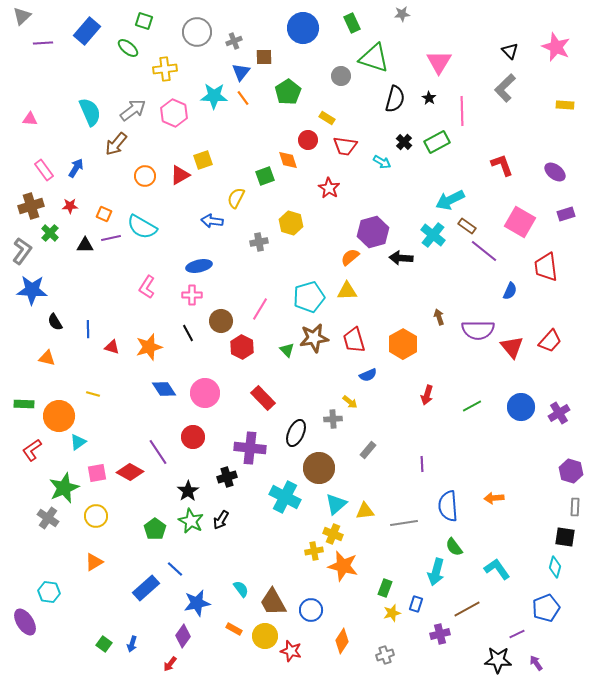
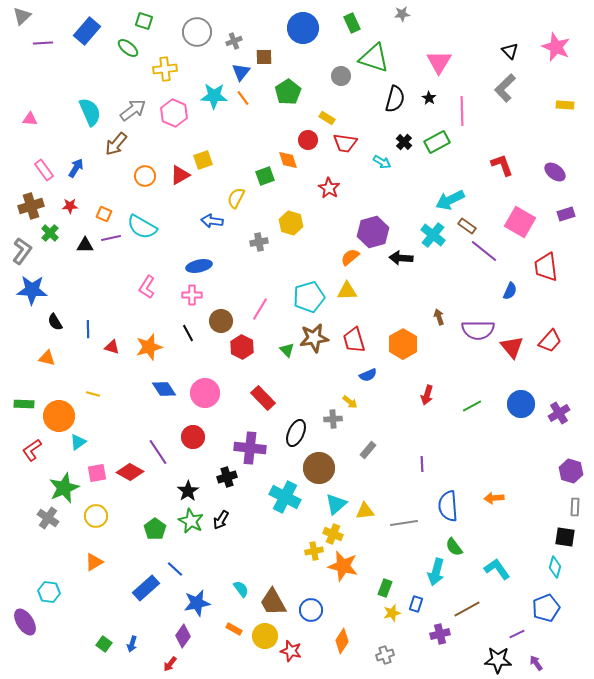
red trapezoid at (345, 146): moved 3 px up
blue circle at (521, 407): moved 3 px up
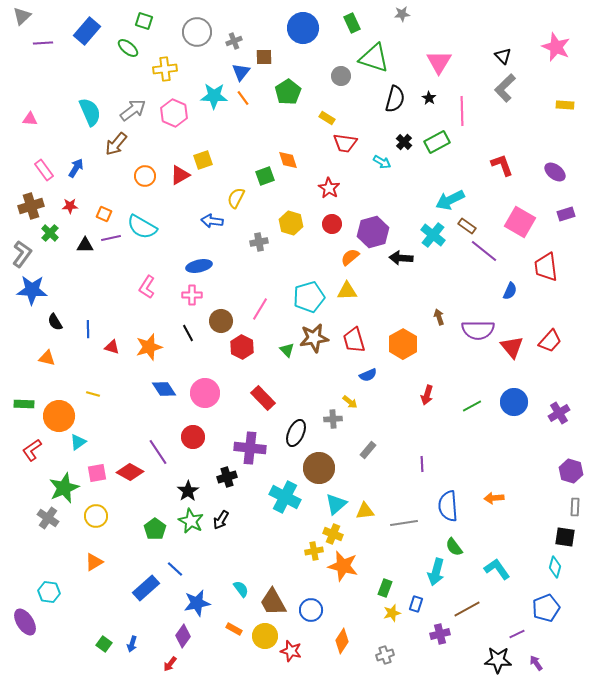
black triangle at (510, 51): moved 7 px left, 5 px down
red circle at (308, 140): moved 24 px right, 84 px down
gray L-shape at (22, 251): moved 3 px down
blue circle at (521, 404): moved 7 px left, 2 px up
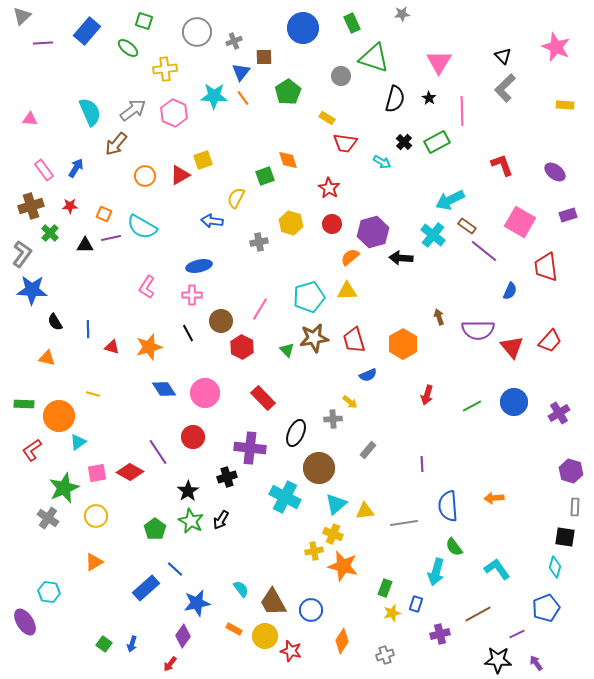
purple rectangle at (566, 214): moved 2 px right, 1 px down
brown line at (467, 609): moved 11 px right, 5 px down
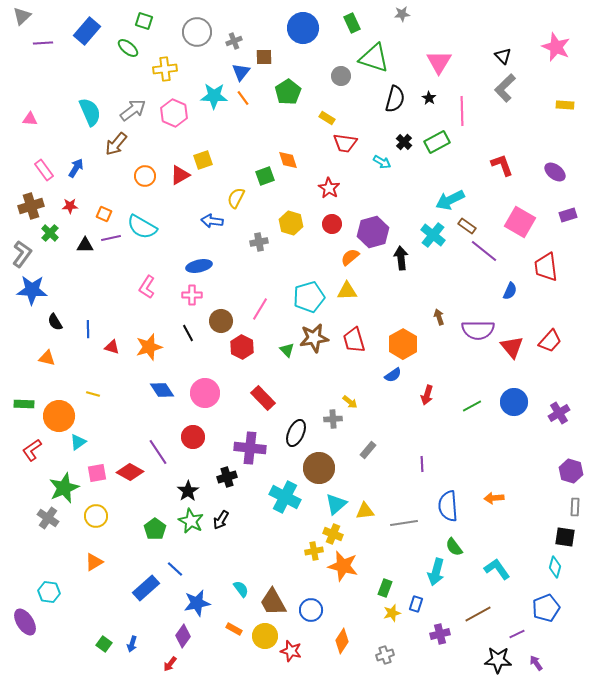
black arrow at (401, 258): rotated 80 degrees clockwise
blue semicircle at (368, 375): moved 25 px right; rotated 12 degrees counterclockwise
blue diamond at (164, 389): moved 2 px left, 1 px down
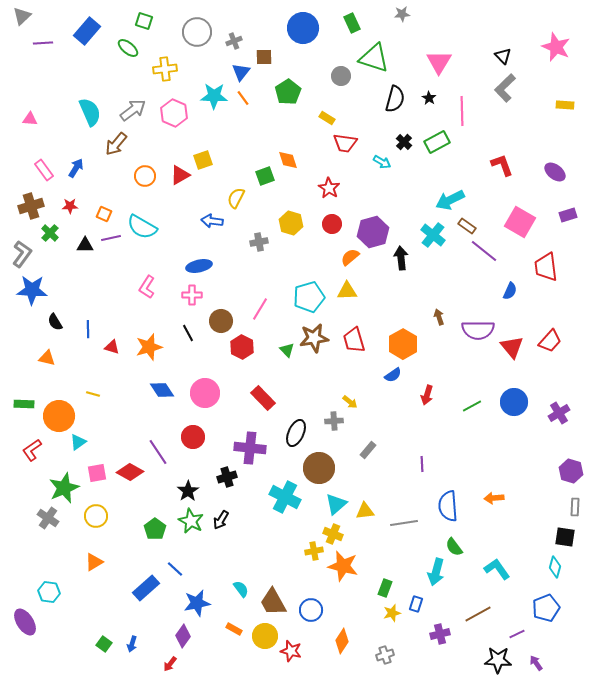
gray cross at (333, 419): moved 1 px right, 2 px down
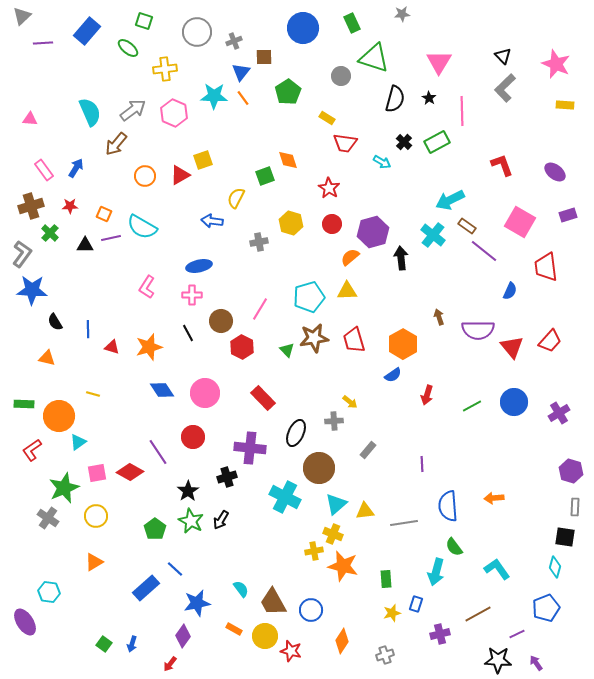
pink star at (556, 47): moved 17 px down
green rectangle at (385, 588): moved 1 px right, 9 px up; rotated 24 degrees counterclockwise
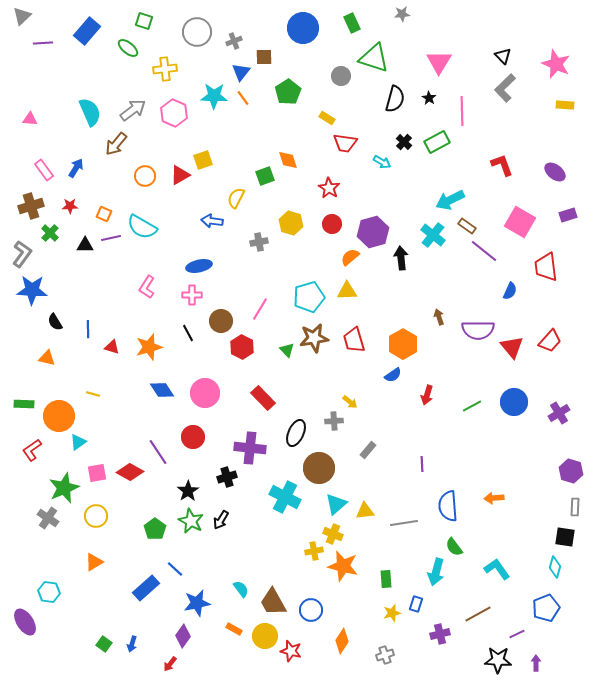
purple arrow at (536, 663): rotated 35 degrees clockwise
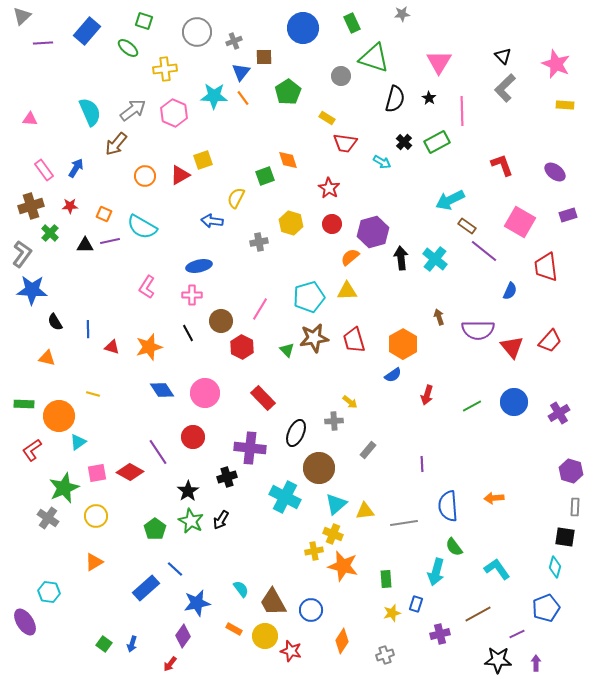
cyan cross at (433, 235): moved 2 px right, 24 px down
purple line at (111, 238): moved 1 px left, 3 px down
